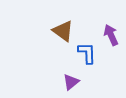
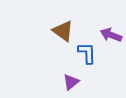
purple arrow: rotated 45 degrees counterclockwise
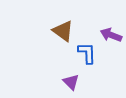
purple triangle: rotated 36 degrees counterclockwise
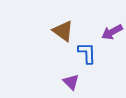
purple arrow: moved 1 px right, 3 px up; rotated 50 degrees counterclockwise
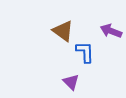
purple arrow: moved 1 px left, 1 px up; rotated 50 degrees clockwise
blue L-shape: moved 2 px left, 1 px up
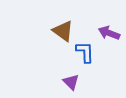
purple arrow: moved 2 px left, 2 px down
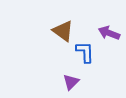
purple triangle: rotated 30 degrees clockwise
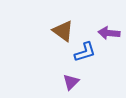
purple arrow: rotated 15 degrees counterclockwise
blue L-shape: rotated 75 degrees clockwise
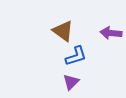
purple arrow: moved 2 px right
blue L-shape: moved 9 px left, 4 px down
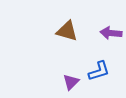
brown triangle: moved 4 px right; rotated 20 degrees counterclockwise
blue L-shape: moved 23 px right, 15 px down
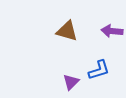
purple arrow: moved 1 px right, 2 px up
blue L-shape: moved 1 px up
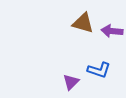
brown triangle: moved 16 px right, 8 px up
blue L-shape: rotated 35 degrees clockwise
